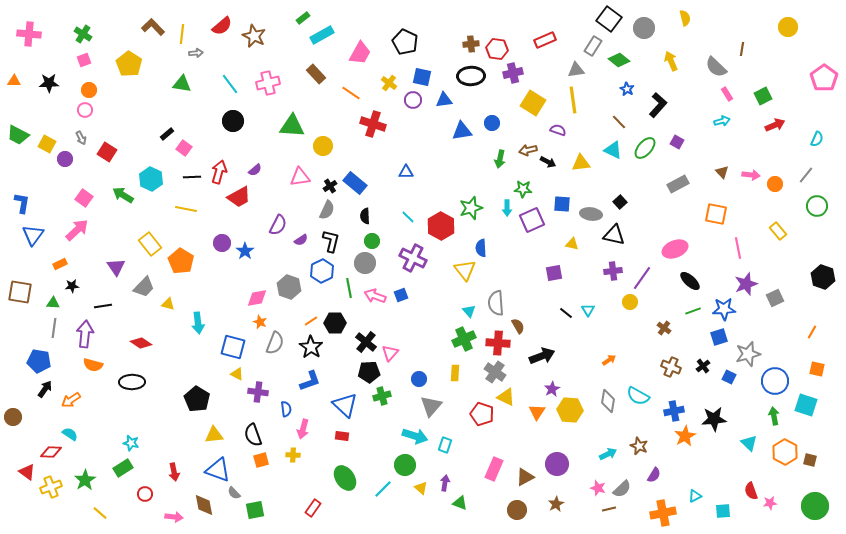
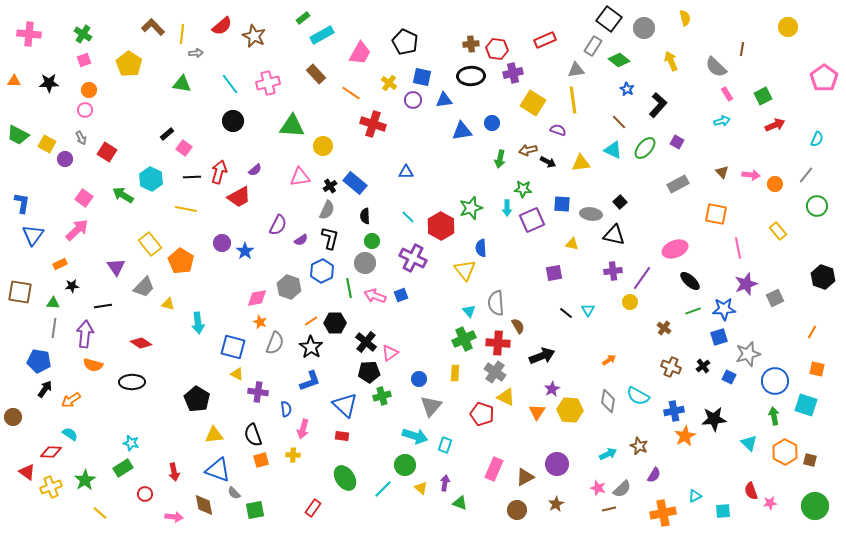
black L-shape at (331, 241): moved 1 px left, 3 px up
pink triangle at (390, 353): rotated 12 degrees clockwise
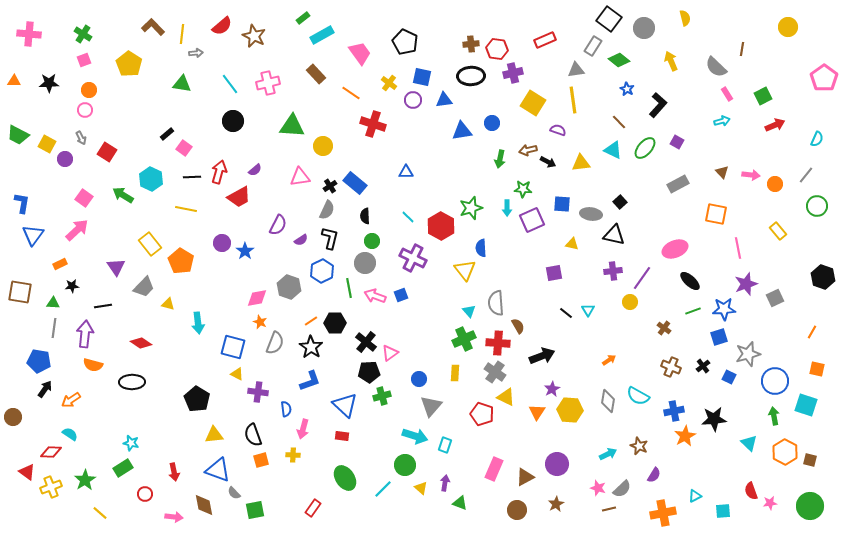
pink trapezoid at (360, 53): rotated 65 degrees counterclockwise
green circle at (815, 506): moved 5 px left
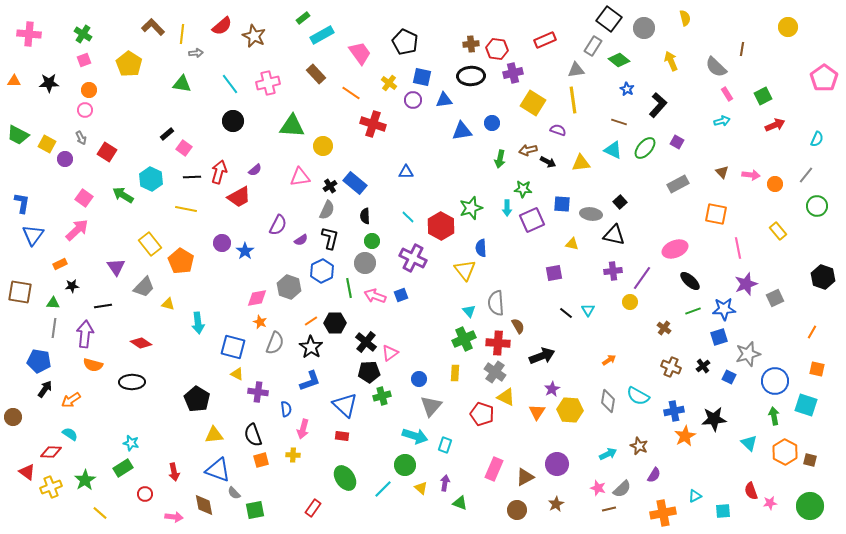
brown line at (619, 122): rotated 28 degrees counterclockwise
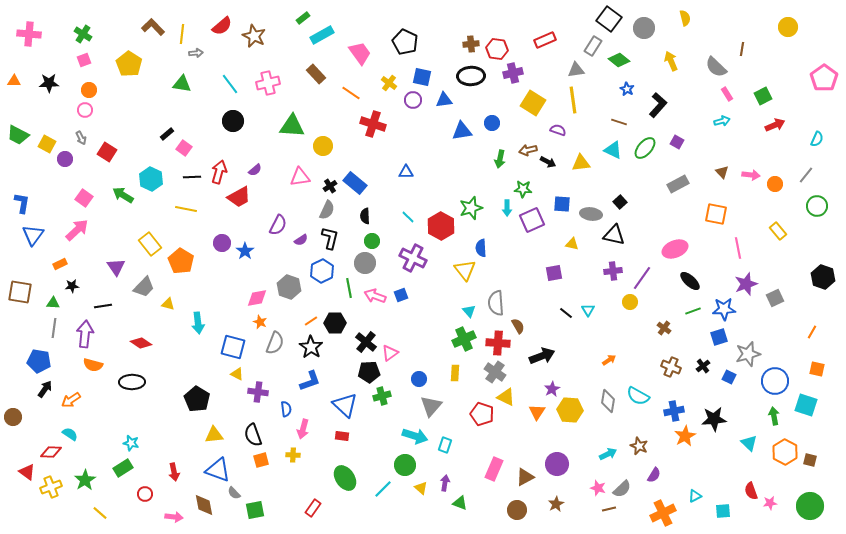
orange cross at (663, 513): rotated 15 degrees counterclockwise
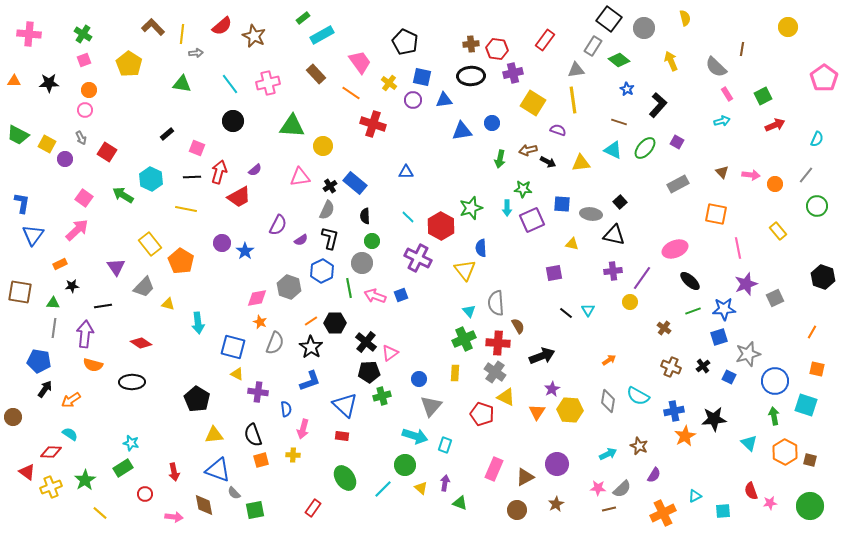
red rectangle at (545, 40): rotated 30 degrees counterclockwise
pink trapezoid at (360, 53): moved 9 px down
pink square at (184, 148): moved 13 px right; rotated 14 degrees counterclockwise
purple cross at (413, 258): moved 5 px right
gray circle at (365, 263): moved 3 px left
pink star at (598, 488): rotated 14 degrees counterclockwise
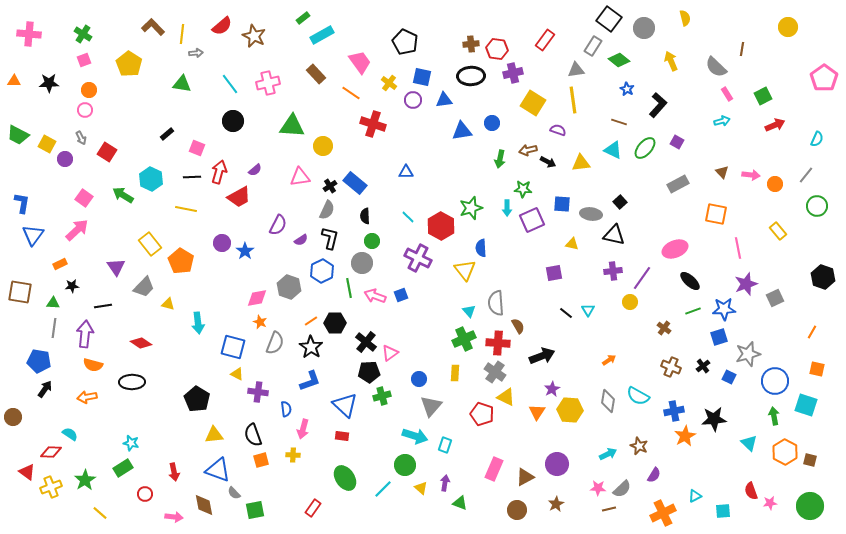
orange arrow at (71, 400): moved 16 px right, 3 px up; rotated 24 degrees clockwise
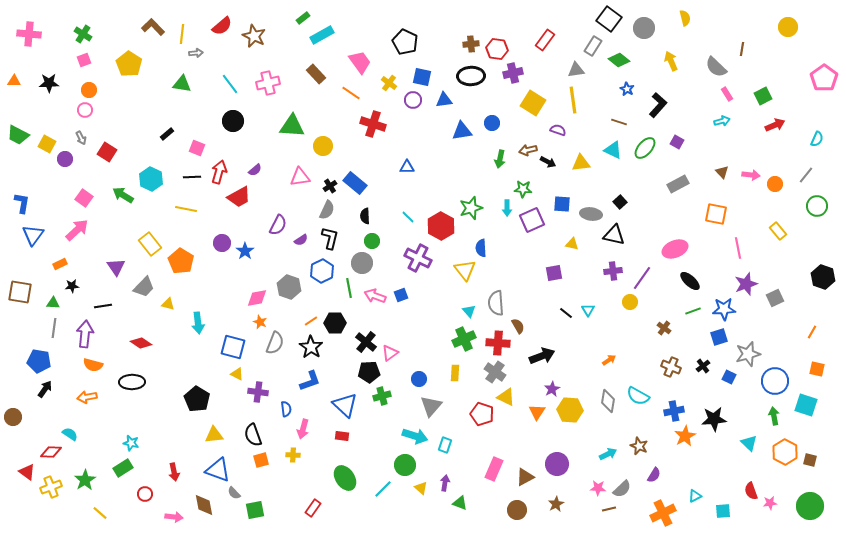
blue triangle at (406, 172): moved 1 px right, 5 px up
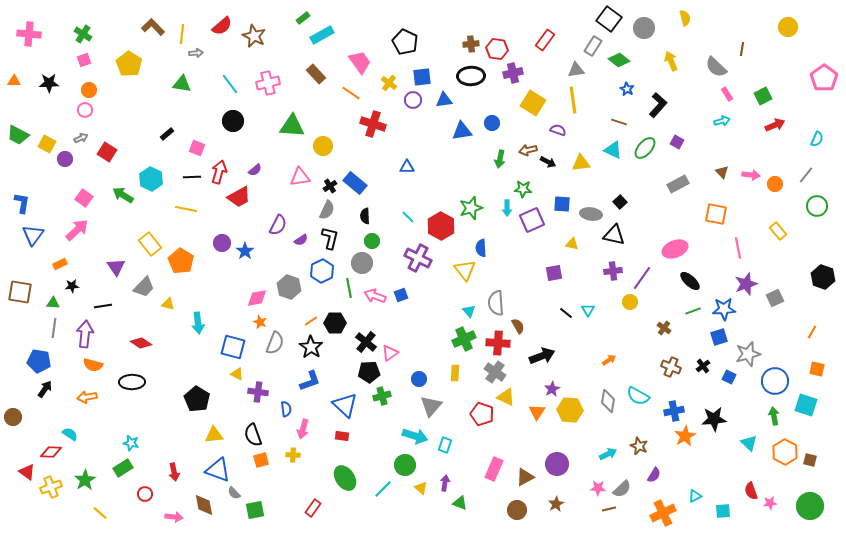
blue square at (422, 77): rotated 18 degrees counterclockwise
gray arrow at (81, 138): rotated 88 degrees counterclockwise
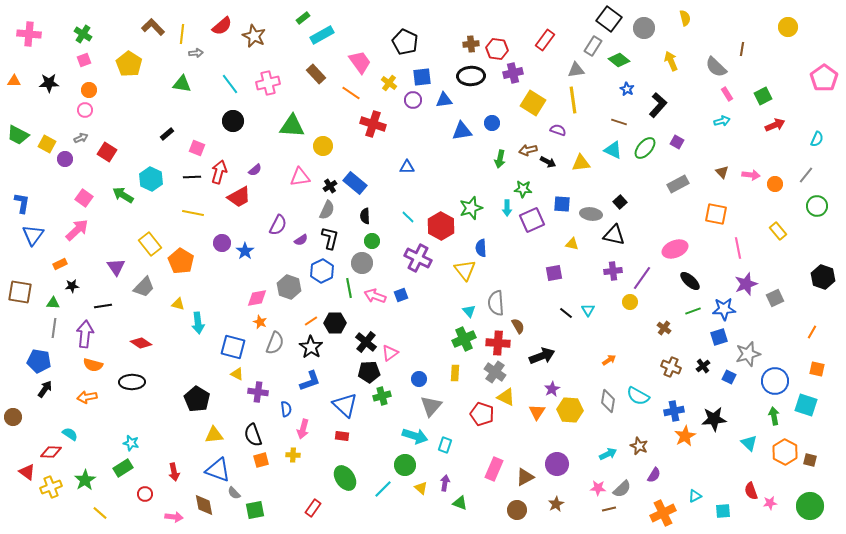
yellow line at (186, 209): moved 7 px right, 4 px down
yellow triangle at (168, 304): moved 10 px right
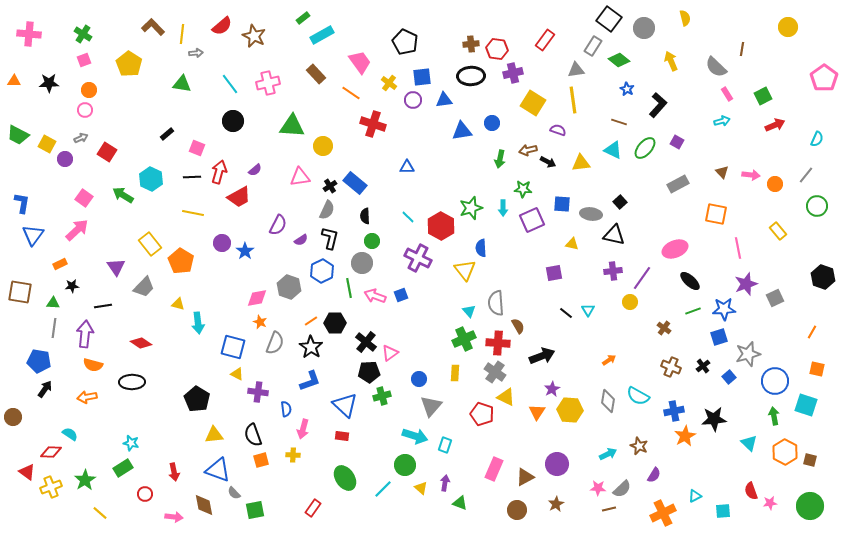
cyan arrow at (507, 208): moved 4 px left
blue square at (729, 377): rotated 24 degrees clockwise
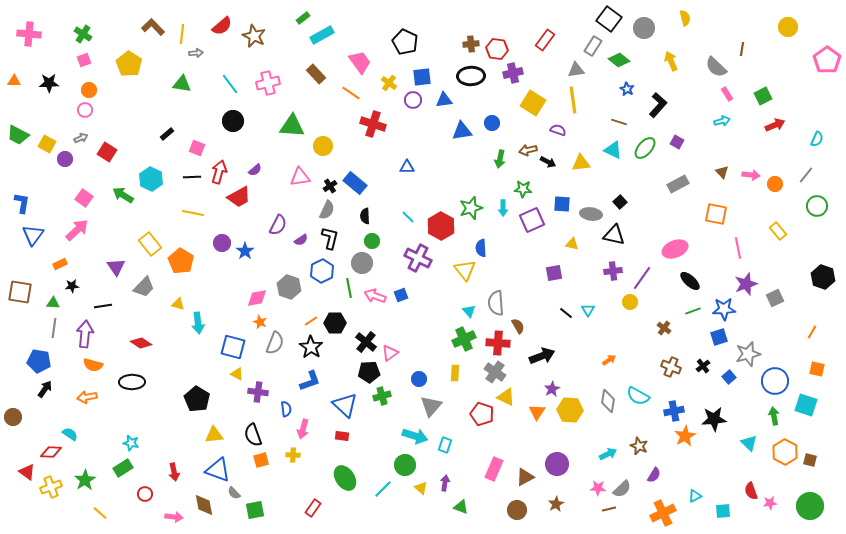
pink pentagon at (824, 78): moved 3 px right, 18 px up
green triangle at (460, 503): moved 1 px right, 4 px down
